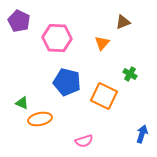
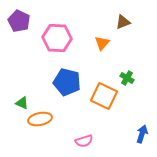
green cross: moved 3 px left, 4 px down
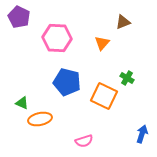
purple pentagon: moved 4 px up
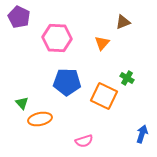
blue pentagon: rotated 12 degrees counterclockwise
green triangle: rotated 24 degrees clockwise
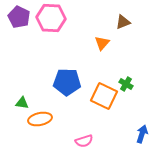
pink hexagon: moved 6 px left, 20 px up
green cross: moved 1 px left, 6 px down
green triangle: rotated 40 degrees counterclockwise
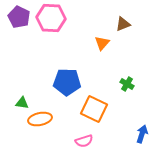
brown triangle: moved 2 px down
green cross: moved 1 px right
orange square: moved 10 px left, 13 px down
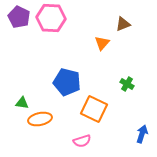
blue pentagon: rotated 12 degrees clockwise
pink semicircle: moved 2 px left
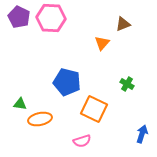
green triangle: moved 2 px left, 1 px down
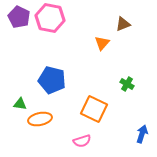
pink hexagon: moved 1 px left; rotated 8 degrees clockwise
blue pentagon: moved 15 px left, 2 px up
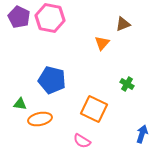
pink semicircle: rotated 48 degrees clockwise
